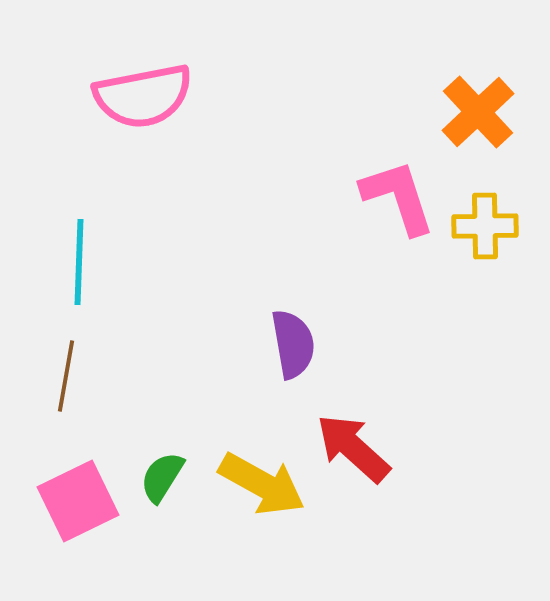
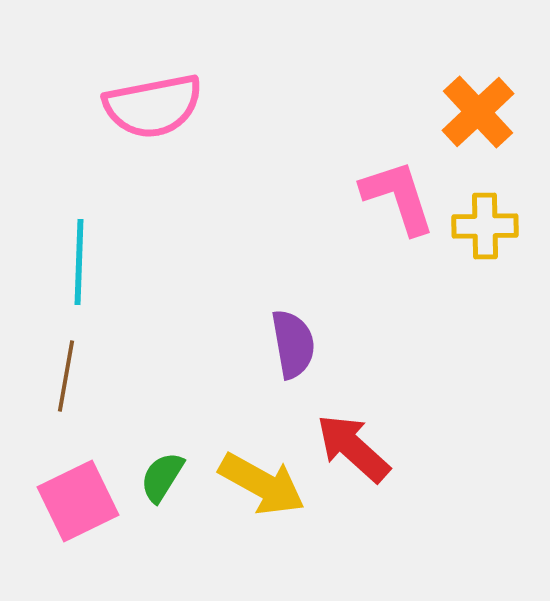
pink semicircle: moved 10 px right, 10 px down
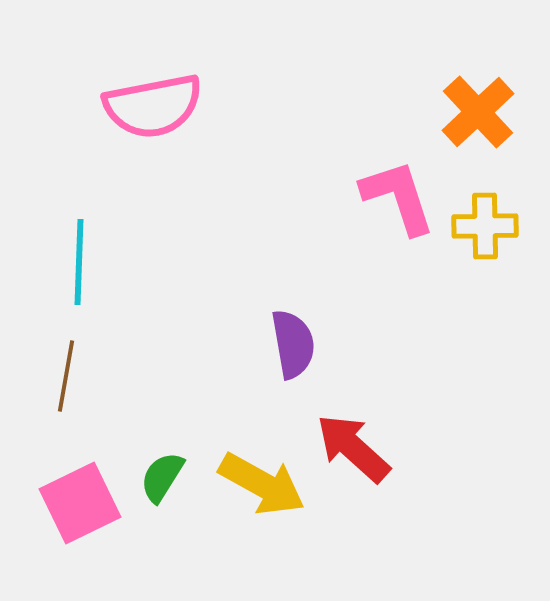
pink square: moved 2 px right, 2 px down
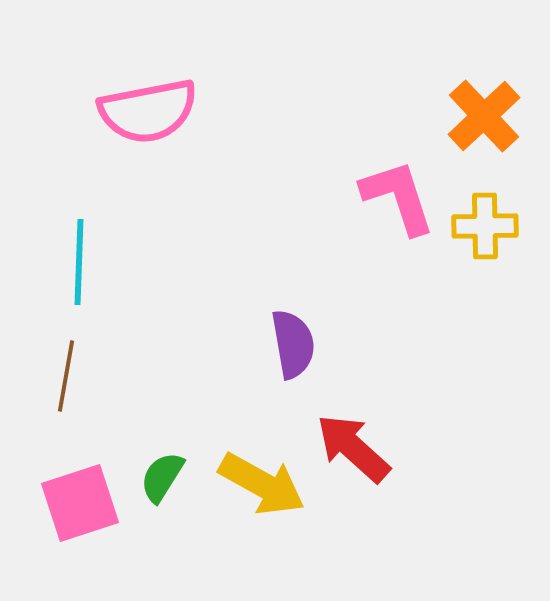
pink semicircle: moved 5 px left, 5 px down
orange cross: moved 6 px right, 4 px down
pink square: rotated 8 degrees clockwise
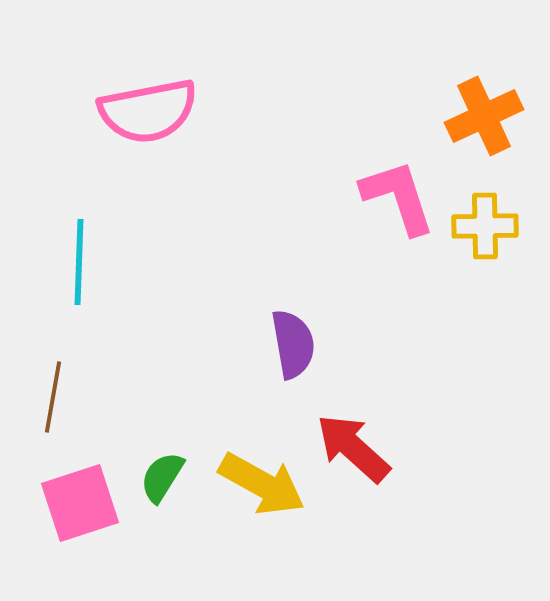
orange cross: rotated 18 degrees clockwise
brown line: moved 13 px left, 21 px down
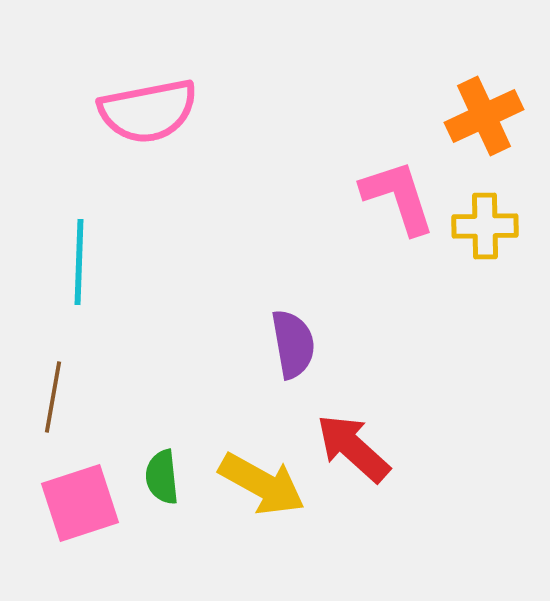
green semicircle: rotated 38 degrees counterclockwise
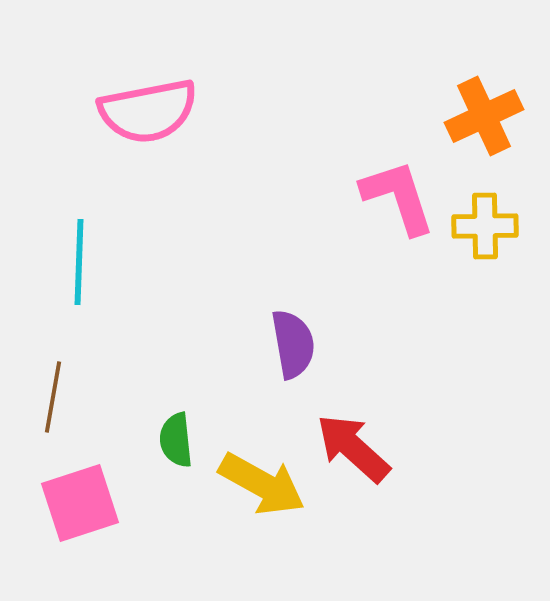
green semicircle: moved 14 px right, 37 px up
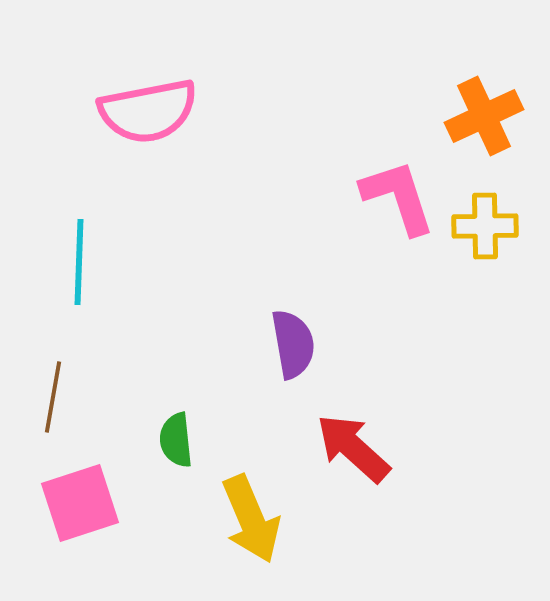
yellow arrow: moved 11 px left, 35 px down; rotated 38 degrees clockwise
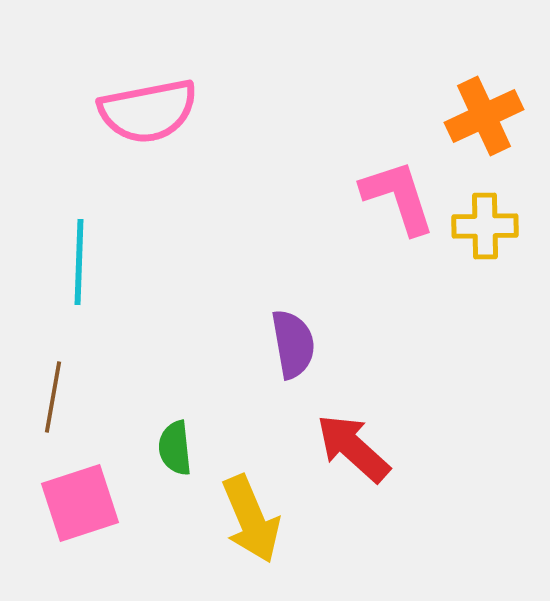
green semicircle: moved 1 px left, 8 px down
